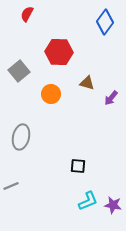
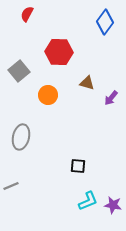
orange circle: moved 3 px left, 1 px down
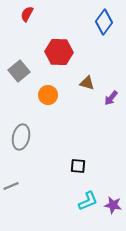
blue diamond: moved 1 px left
